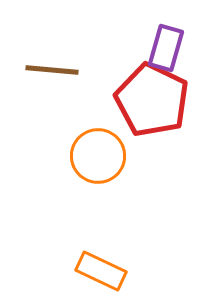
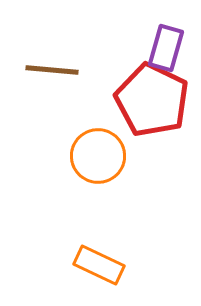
orange rectangle: moved 2 px left, 6 px up
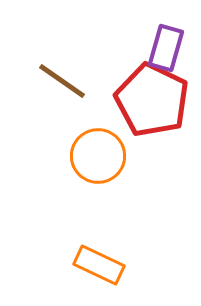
brown line: moved 10 px right, 11 px down; rotated 30 degrees clockwise
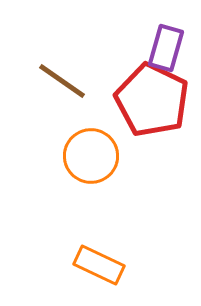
orange circle: moved 7 px left
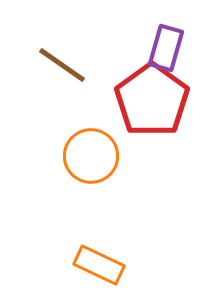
brown line: moved 16 px up
red pentagon: rotated 10 degrees clockwise
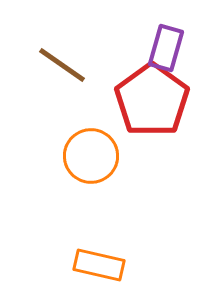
orange rectangle: rotated 12 degrees counterclockwise
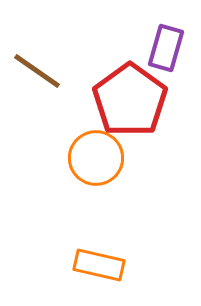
brown line: moved 25 px left, 6 px down
red pentagon: moved 22 px left
orange circle: moved 5 px right, 2 px down
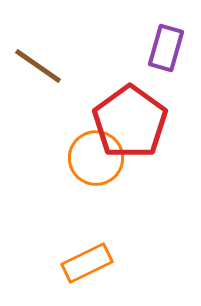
brown line: moved 1 px right, 5 px up
red pentagon: moved 22 px down
orange rectangle: moved 12 px left, 2 px up; rotated 39 degrees counterclockwise
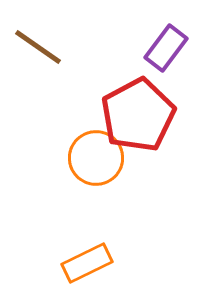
purple rectangle: rotated 21 degrees clockwise
brown line: moved 19 px up
red pentagon: moved 8 px right, 7 px up; rotated 8 degrees clockwise
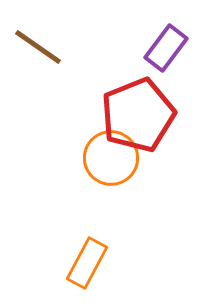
red pentagon: rotated 6 degrees clockwise
orange circle: moved 15 px right
orange rectangle: rotated 36 degrees counterclockwise
